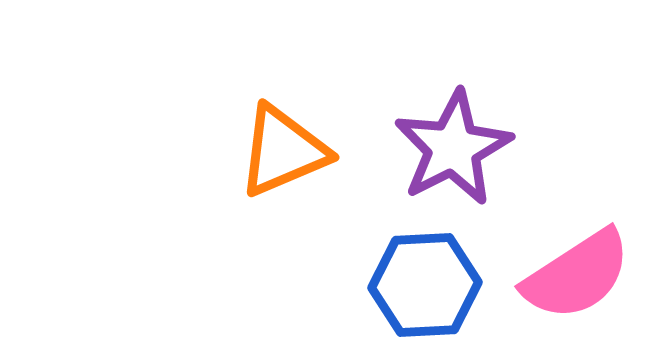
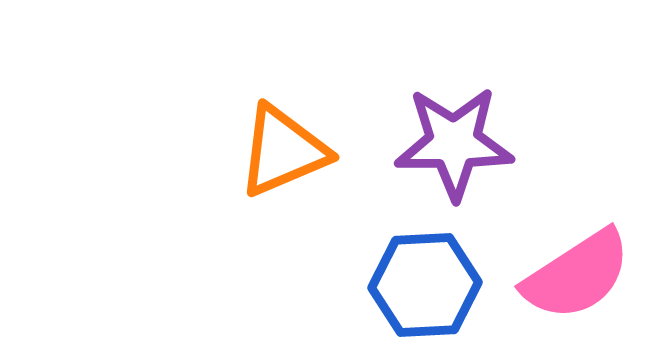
purple star: moved 1 px right, 5 px up; rotated 27 degrees clockwise
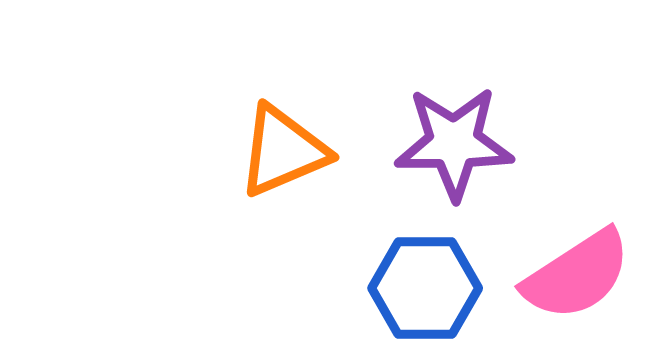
blue hexagon: moved 3 px down; rotated 3 degrees clockwise
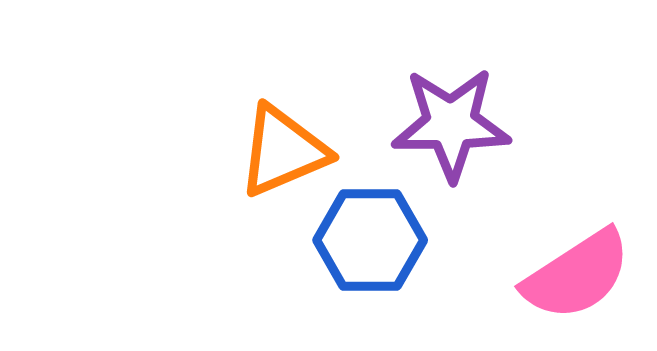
purple star: moved 3 px left, 19 px up
blue hexagon: moved 55 px left, 48 px up
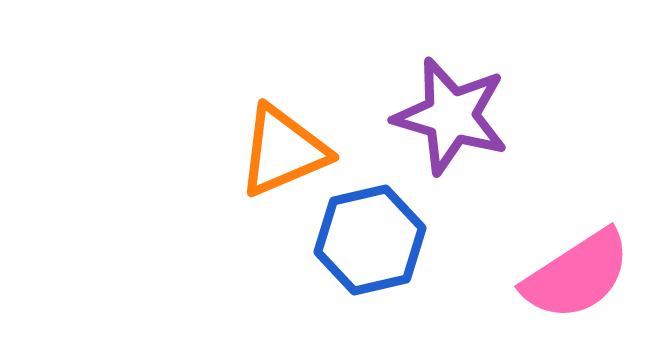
purple star: moved 8 px up; rotated 16 degrees clockwise
blue hexagon: rotated 13 degrees counterclockwise
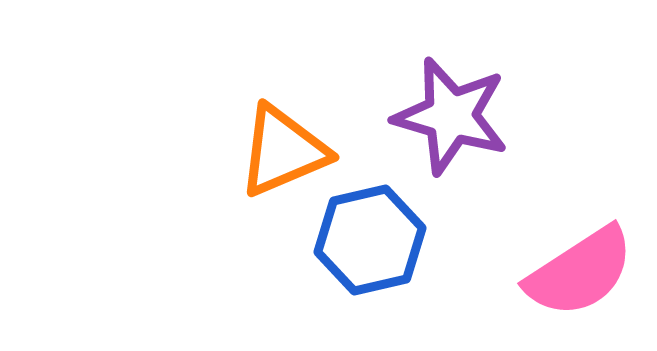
pink semicircle: moved 3 px right, 3 px up
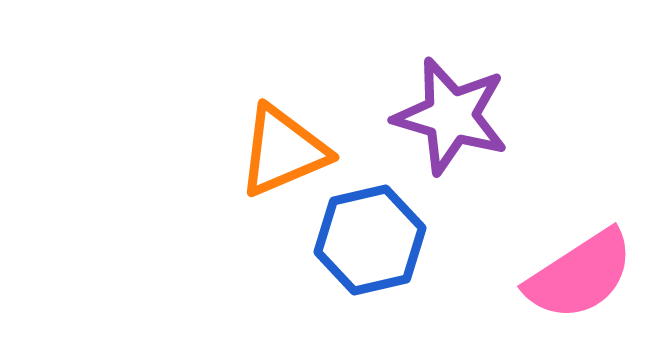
pink semicircle: moved 3 px down
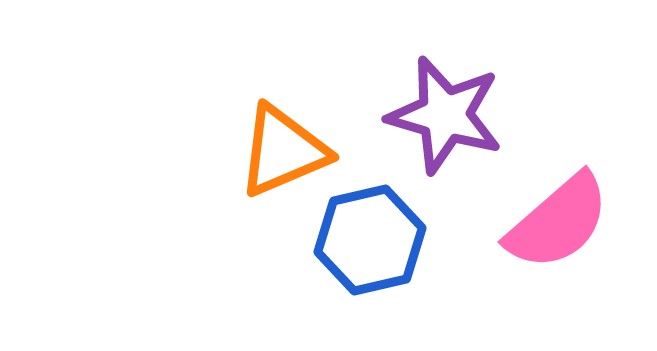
purple star: moved 6 px left, 1 px up
pink semicircle: moved 22 px left, 53 px up; rotated 8 degrees counterclockwise
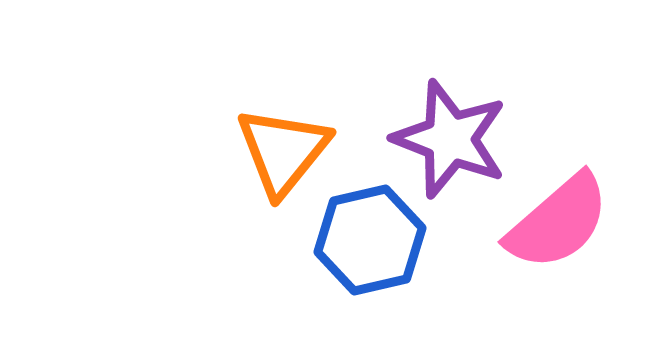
purple star: moved 5 px right, 24 px down; rotated 5 degrees clockwise
orange triangle: rotated 28 degrees counterclockwise
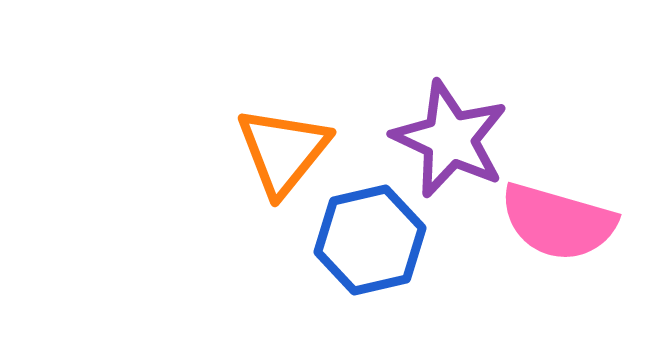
purple star: rotated 4 degrees clockwise
pink semicircle: rotated 57 degrees clockwise
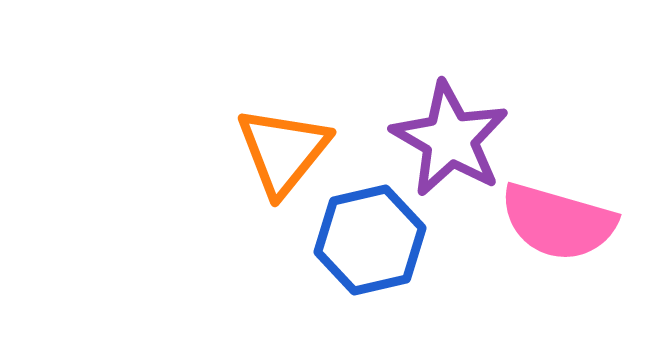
purple star: rotated 5 degrees clockwise
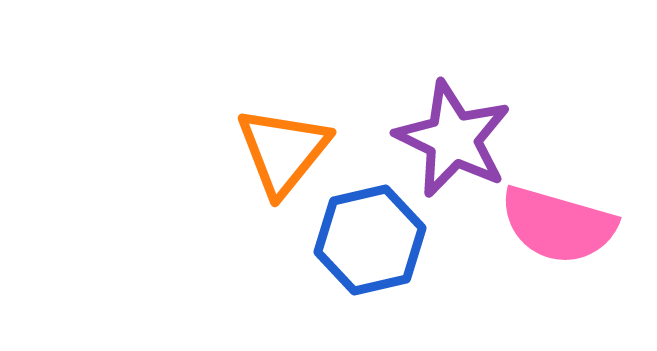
purple star: moved 3 px right; rotated 4 degrees counterclockwise
pink semicircle: moved 3 px down
